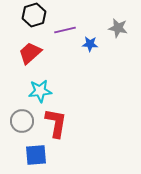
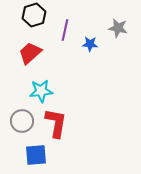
purple line: rotated 65 degrees counterclockwise
cyan star: moved 1 px right
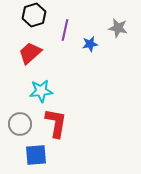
blue star: rotated 14 degrees counterclockwise
gray circle: moved 2 px left, 3 px down
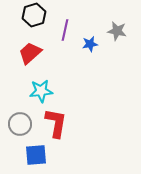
gray star: moved 1 px left, 3 px down
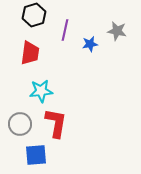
red trapezoid: rotated 140 degrees clockwise
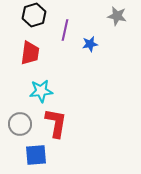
gray star: moved 15 px up
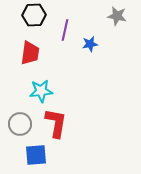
black hexagon: rotated 15 degrees clockwise
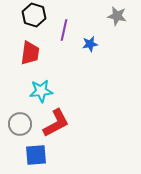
black hexagon: rotated 20 degrees clockwise
purple line: moved 1 px left
red L-shape: rotated 52 degrees clockwise
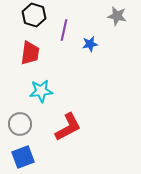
red L-shape: moved 12 px right, 4 px down
blue square: moved 13 px left, 2 px down; rotated 15 degrees counterclockwise
